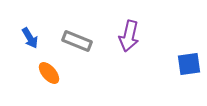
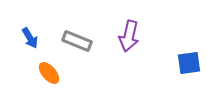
blue square: moved 1 px up
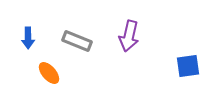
blue arrow: moved 2 px left; rotated 30 degrees clockwise
blue square: moved 1 px left, 3 px down
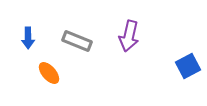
blue square: rotated 20 degrees counterclockwise
